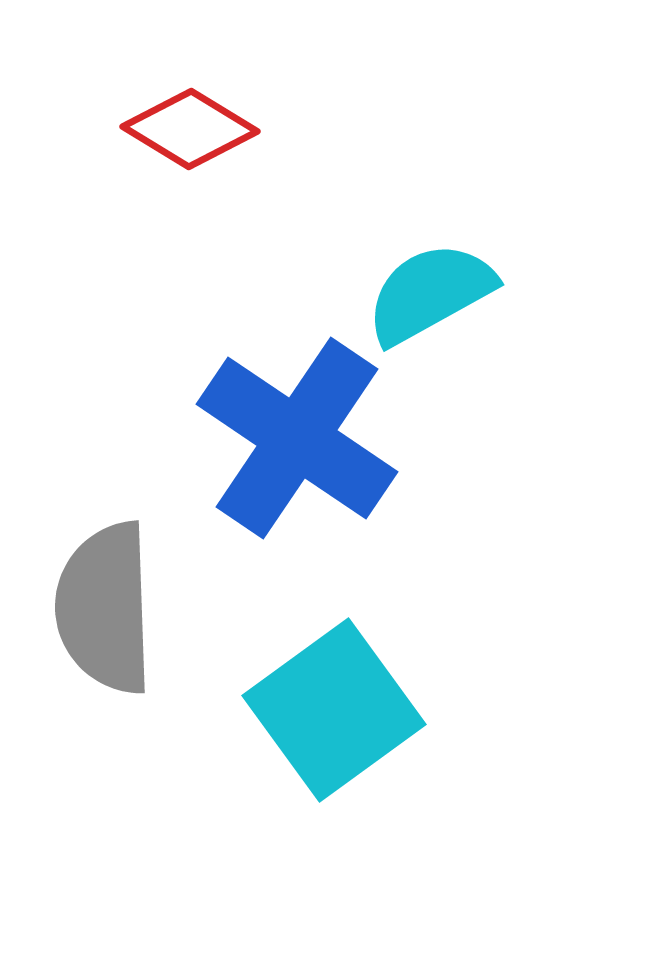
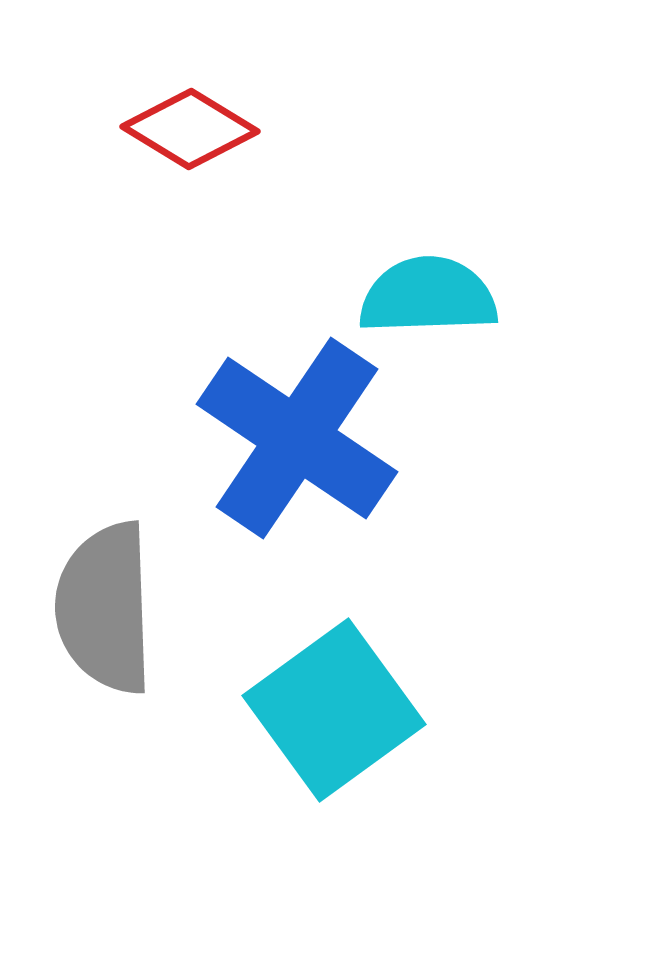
cyan semicircle: moved 2 px left, 3 px down; rotated 27 degrees clockwise
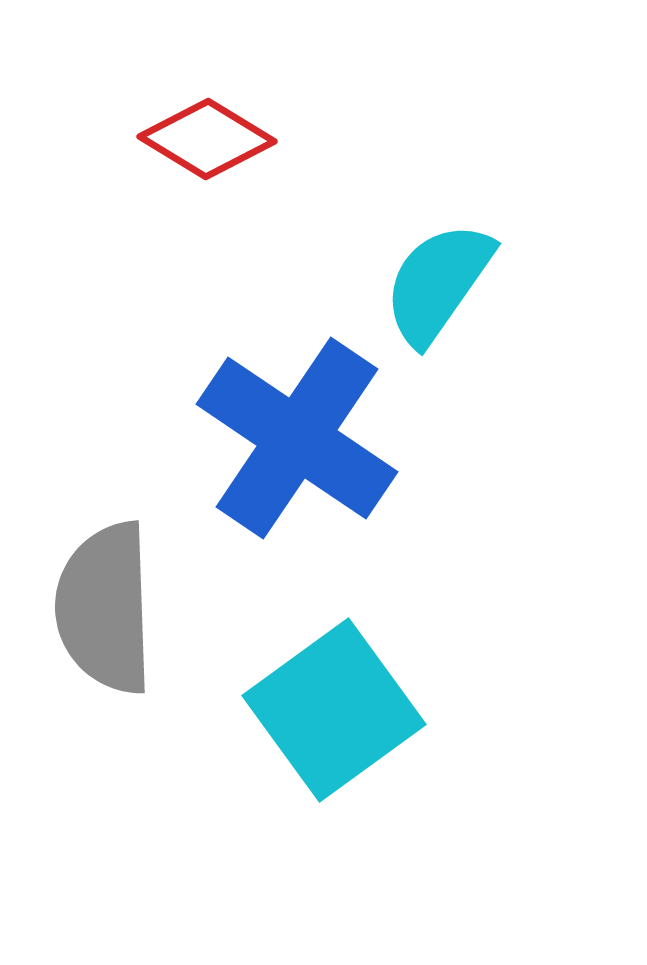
red diamond: moved 17 px right, 10 px down
cyan semicircle: moved 10 px right, 13 px up; rotated 53 degrees counterclockwise
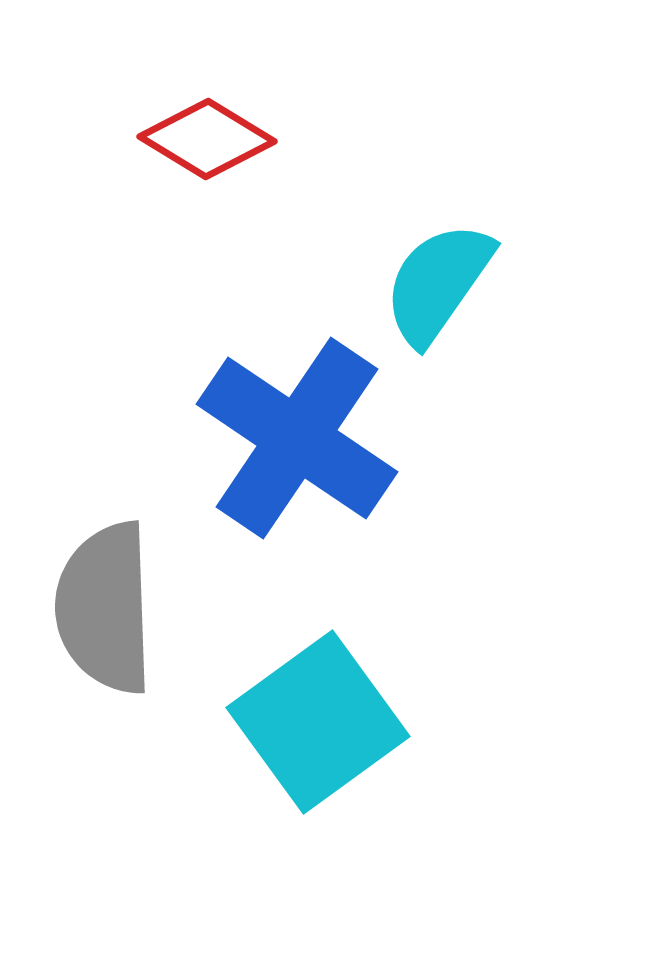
cyan square: moved 16 px left, 12 px down
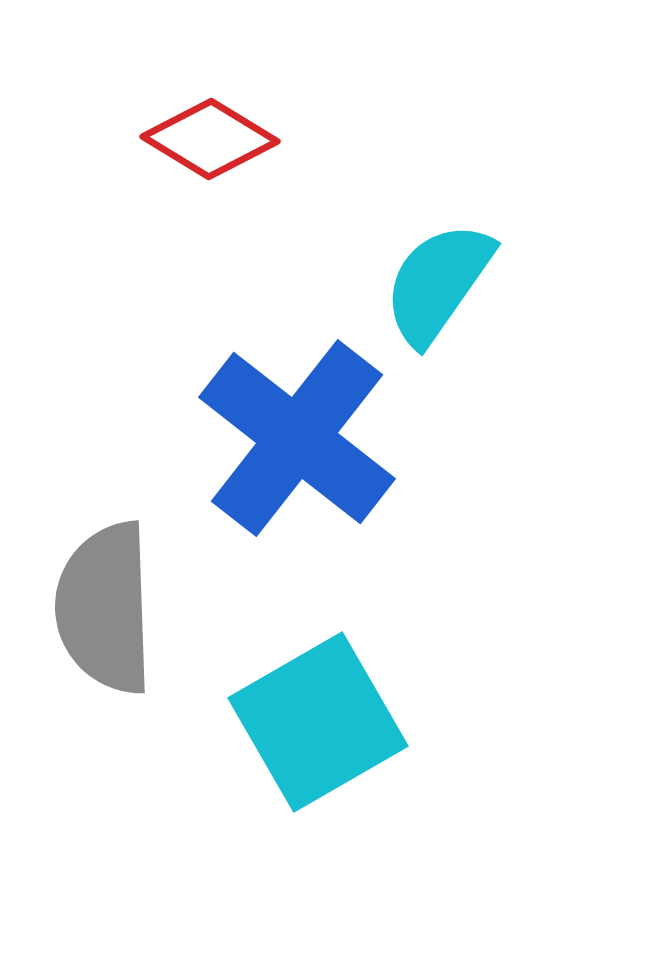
red diamond: moved 3 px right
blue cross: rotated 4 degrees clockwise
cyan square: rotated 6 degrees clockwise
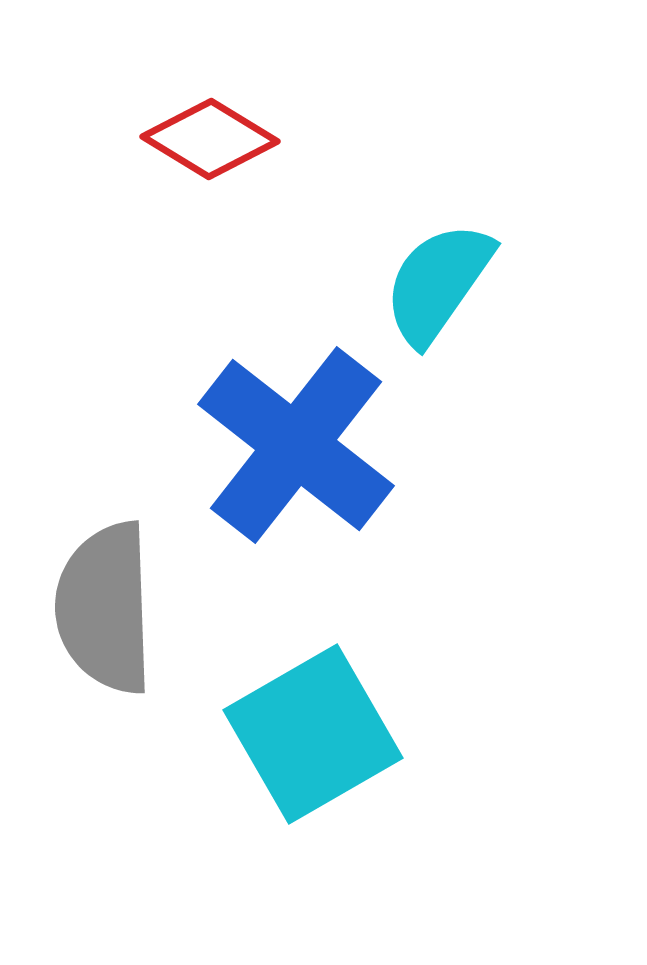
blue cross: moved 1 px left, 7 px down
cyan square: moved 5 px left, 12 px down
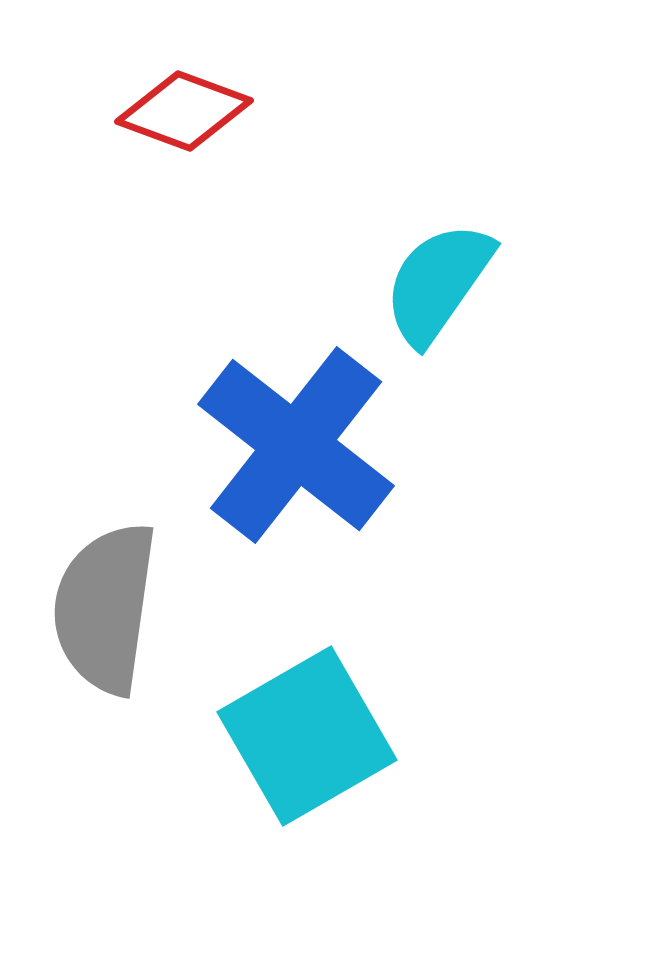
red diamond: moved 26 px left, 28 px up; rotated 11 degrees counterclockwise
gray semicircle: rotated 10 degrees clockwise
cyan square: moved 6 px left, 2 px down
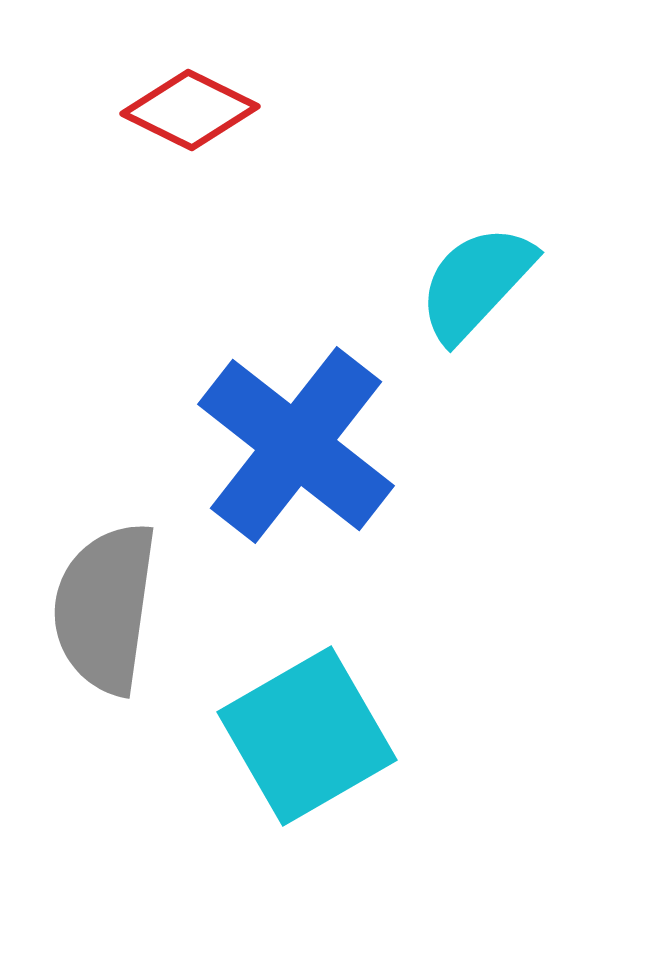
red diamond: moved 6 px right, 1 px up; rotated 6 degrees clockwise
cyan semicircle: moved 38 px right; rotated 8 degrees clockwise
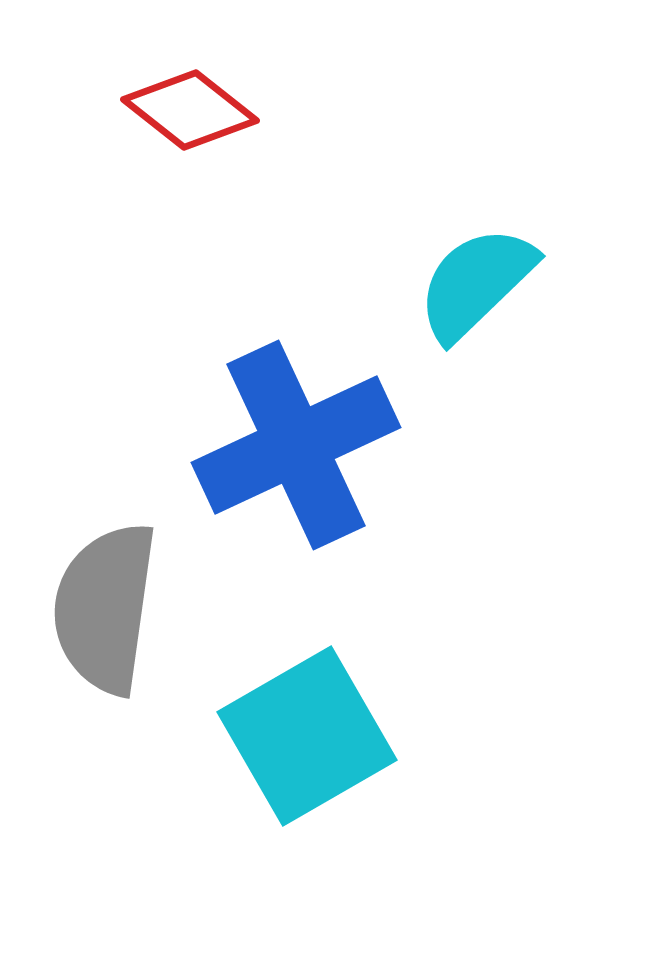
red diamond: rotated 12 degrees clockwise
cyan semicircle: rotated 3 degrees clockwise
blue cross: rotated 27 degrees clockwise
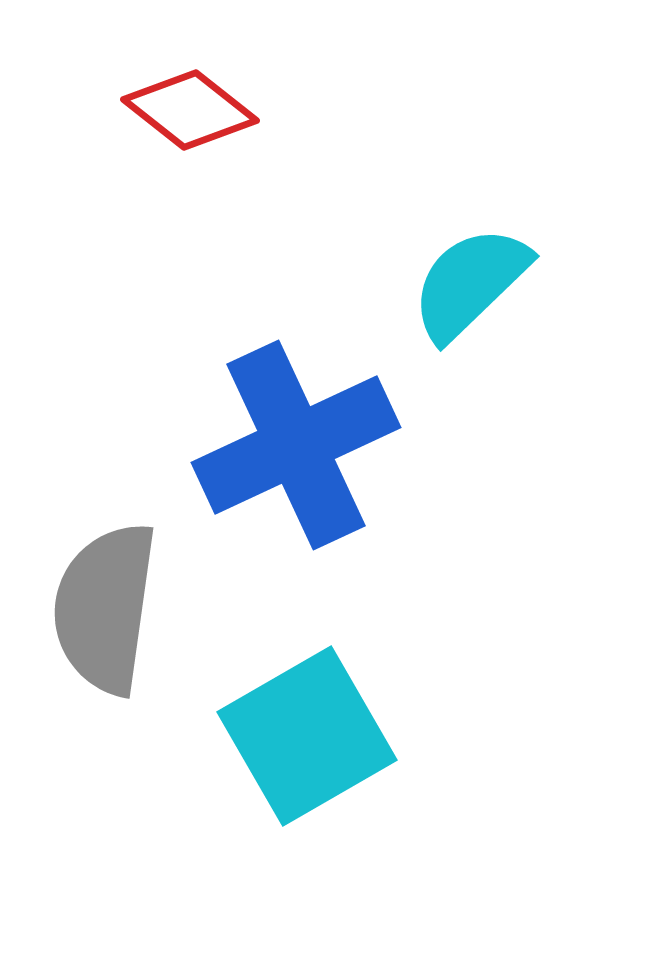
cyan semicircle: moved 6 px left
